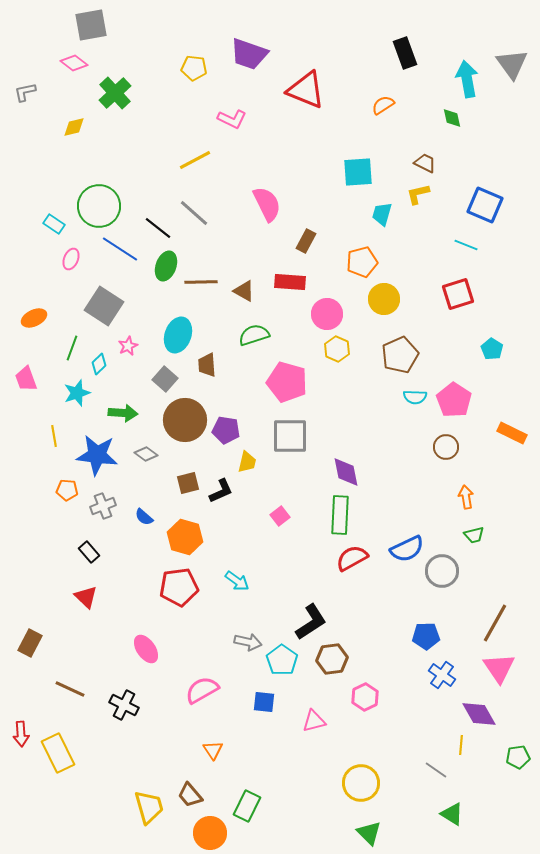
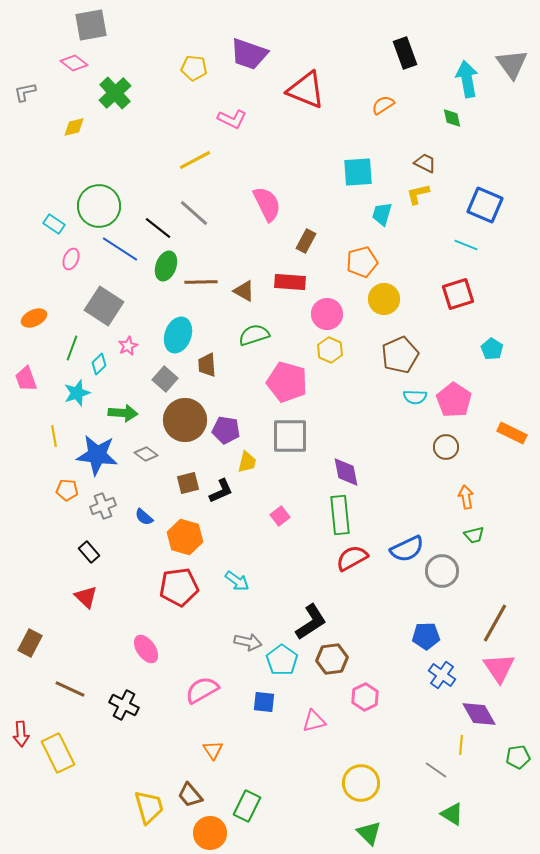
yellow hexagon at (337, 349): moved 7 px left, 1 px down
green rectangle at (340, 515): rotated 9 degrees counterclockwise
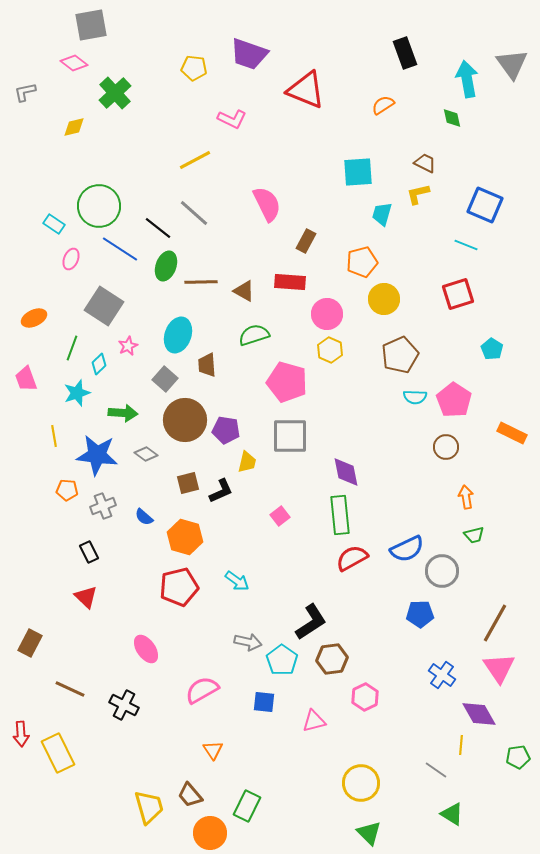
black rectangle at (89, 552): rotated 15 degrees clockwise
red pentagon at (179, 587): rotated 6 degrees counterclockwise
blue pentagon at (426, 636): moved 6 px left, 22 px up
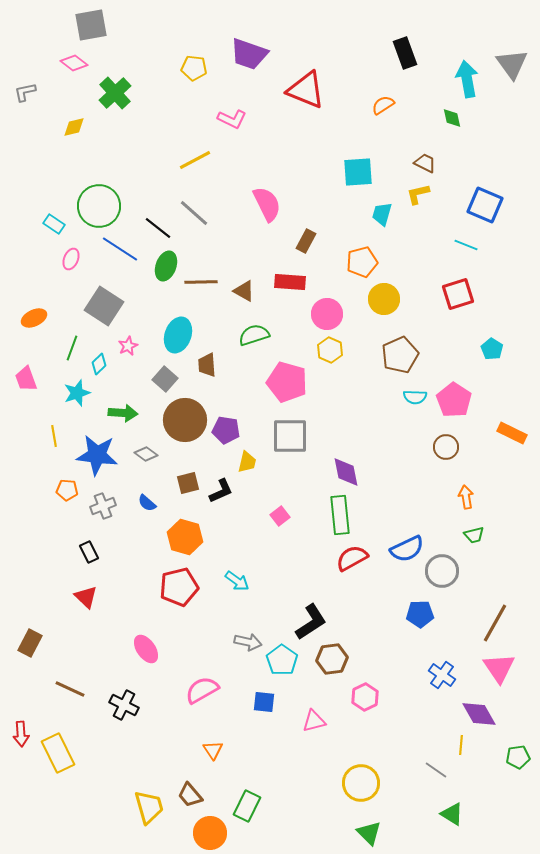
blue semicircle at (144, 517): moved 3 px right, 14 px up
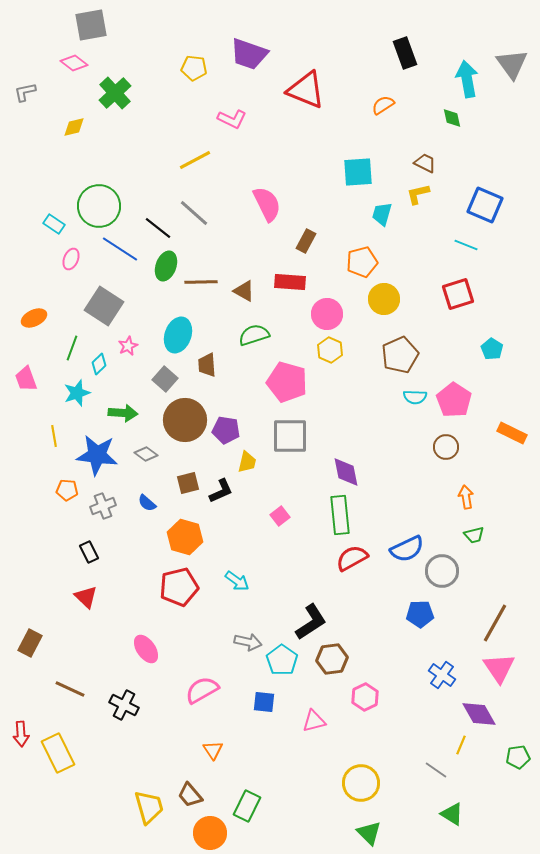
yellow line at (461, 745): rotated 18 degrees clockwise
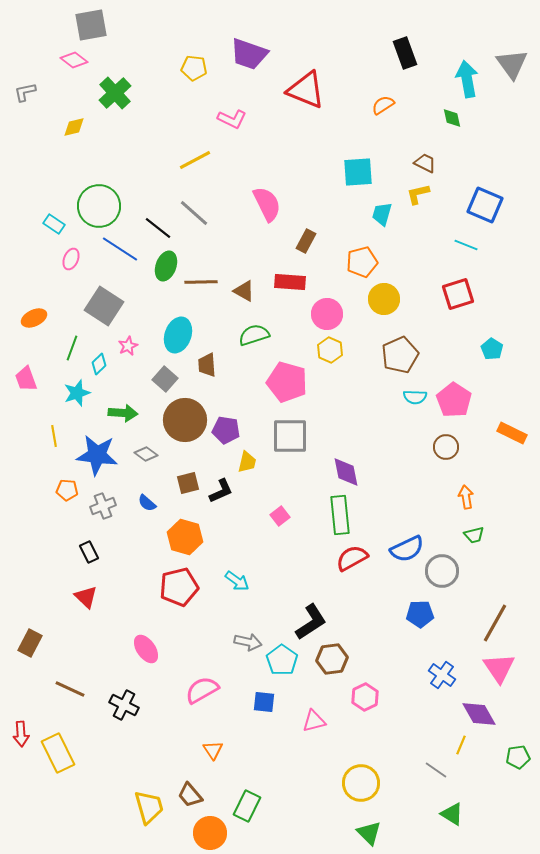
pink diamond at (74, 63): moved 3 px up
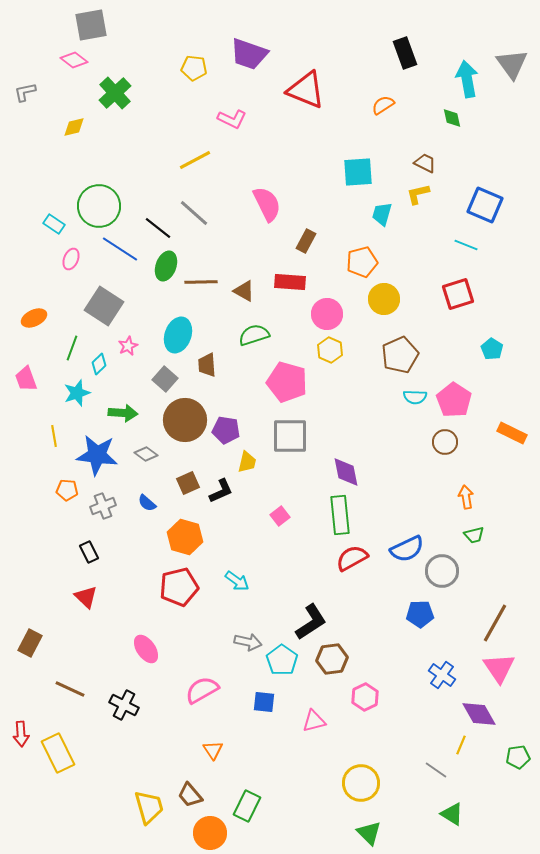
brown circle at (446, 447): moved 1 px left, 5 px up
brown square at (188, 483): rotated 10 degrees counterclockwise
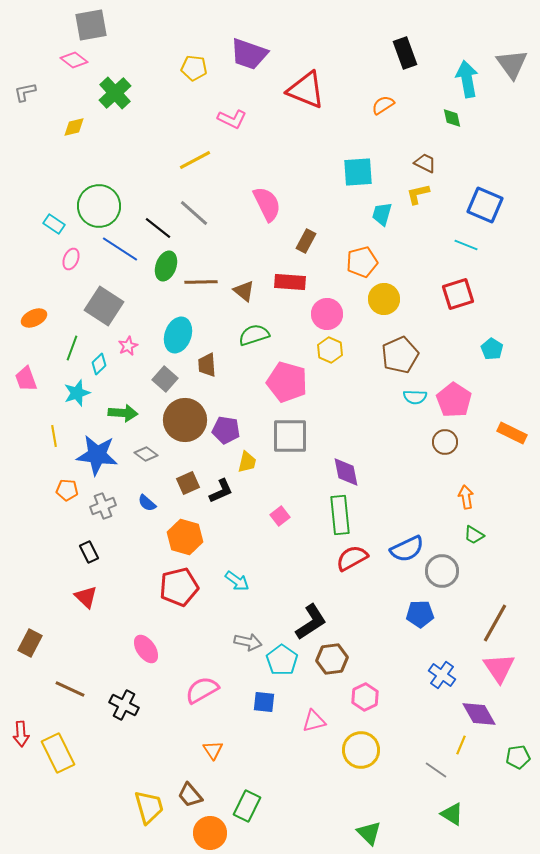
brown triangle at (244, 291): rotated 10 degrees clockwise
green trapezoid at (474, 535): rotated 45 degrees clockwise
yellow circle at (361, 783): moved 33 px up
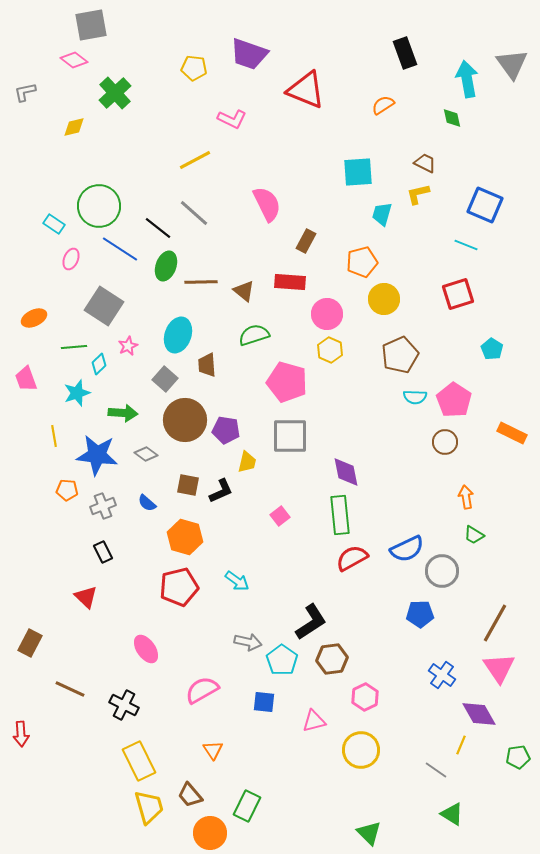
green line at (72, 348): moved 2 px right, 1 px up; rotated 65 degrees clockwise
brown square at (188, 483): moved 2 px down; rotated 35 degrees clockwise
black rectangle at (89, 552): moved 14 px right
yellow rectangle at (58, 753): moved 81 px right, 8 px down
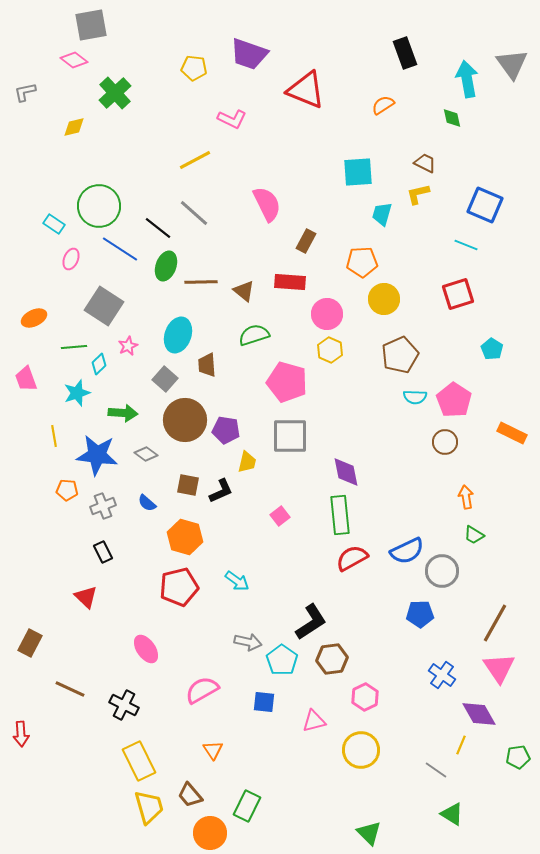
orange pentagon at (362, 262): rotated 12 degrees clockwise
blue semicircle at (407, 549): moved 2 px down
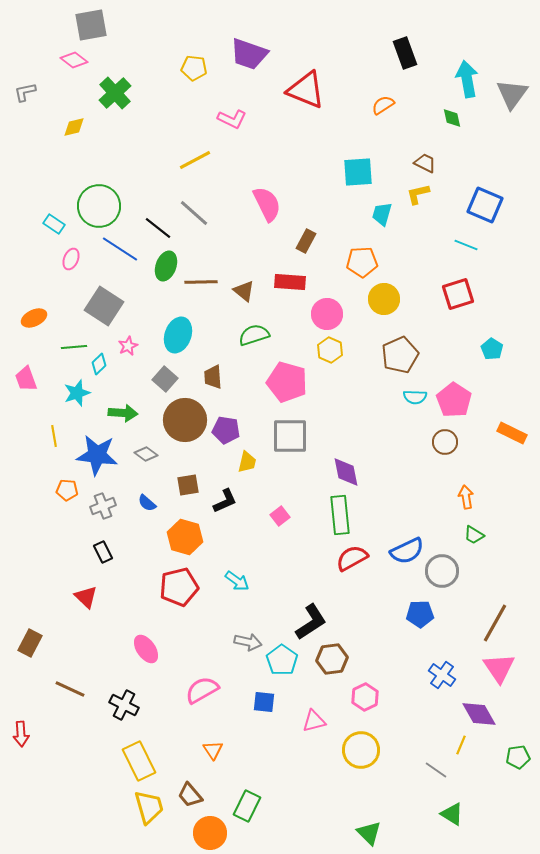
gray triangle at (512, 64): moved 30 px down; rotated 12 degrees clockwise
brown trapezoid at (207, 365): moved 6 px right, 12 px down
brown square at (188, 485): rotated 20 degrees counterclockwise
black L-shape at (221, 491): moved 4 px right, 10 px down
